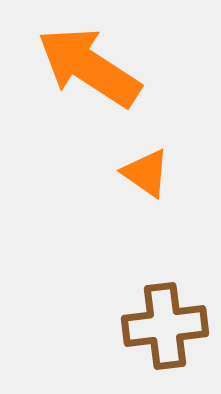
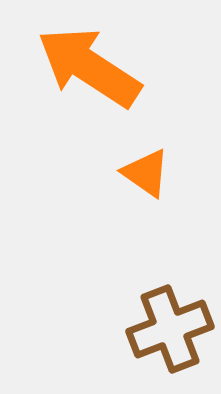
brown cross: moved 5 px right, 3 px down; rotated 14 degrees counterclockwise
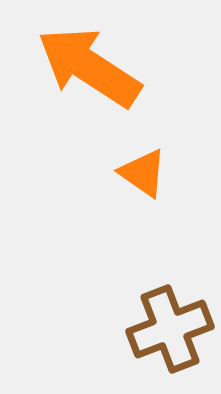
orange triangle: moved 3 px left
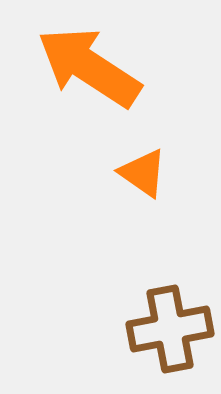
brown cross: rotated 10 degrees clockwise
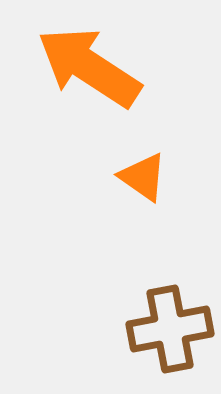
orange triangle: moved 4 px down
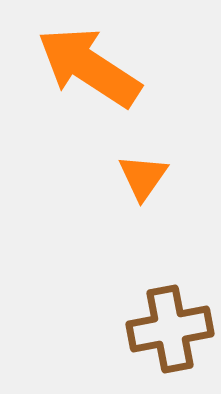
orange triangle: rotated 30 degrees clockwise
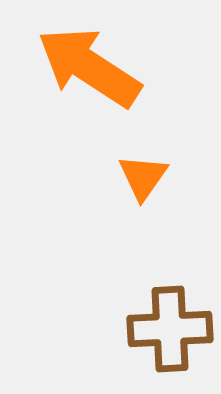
brown cross: rotated 8 degrees clockwise
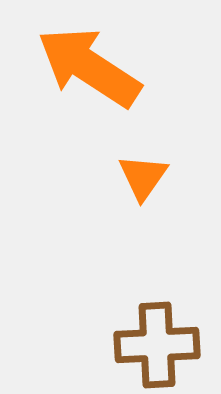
brown cross: moved 13 px left, 16 px down
